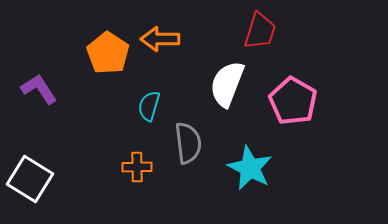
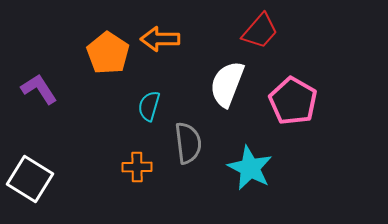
red trapezoid: rotated 24 degrees clockwise
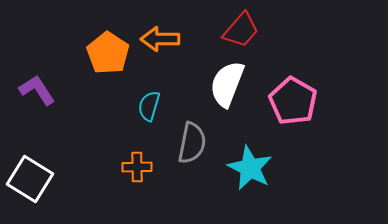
red trapezoid: moved 19 px left, 1 px up
purple L-shape: moved 2 px left, 1 px down
gray semicircle: moved 4 px right; rotated 18 degrees clockwise
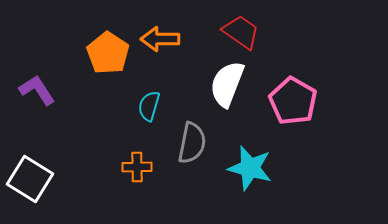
red trapezoid: moved 2 px down; rotated 96 degrees counterclockwise
cyan star: rotated 12 degrees counterclockwise
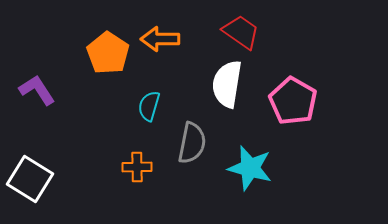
white semicircle: rotated 12 degrees counterclockwise
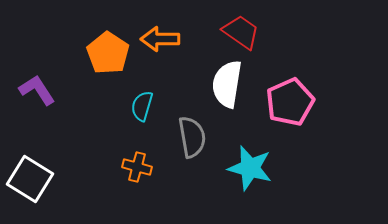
pink pentagon: moved 3 px left, 1 px down; rotated 18 degrees clockwise
cyan semicircle: moved 7 px left
gray semicircle: moved 6 px up; rotated 21 degrees counterclockwise
orange cross: rotated 16 degrees clockwise
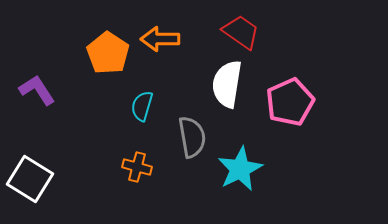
cyan star: moved 10 px left, 1 px down; rotated 30 degrees clockwise
